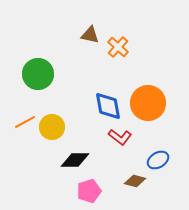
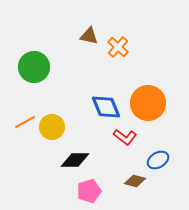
brown triangle: moved 1 px left, 1 px down
green circle: moved 4 px left, 7 px up
blue diamond: moved 2 px left, 1 px down; rotated 12 degrees counterclockwise
red L-shape: moved 5 px right
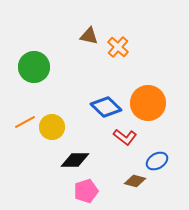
blue diamond: rotated 24 degrees counterclockwise
blue ellipse: moved 1 px left, 1 px down
pink pentagon: moved 3 px left
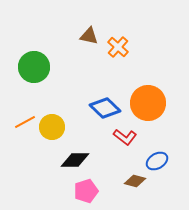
blue diamond: moved 1 px left, 1 px down
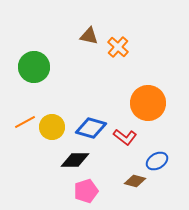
blue diamond: moved 14 px left, 20 px down; rotated 28 degrees counterclockwise
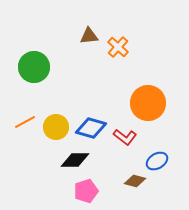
brown triangle: rotated 18 degrees counterclockwise
yellow circle: moved 4 px right
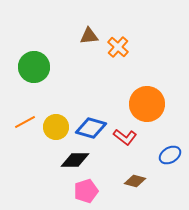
orange circle: moved 1 px left, 1 px down
blue ellipse: moved 13 px right, 6 px up
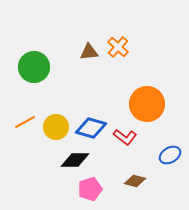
brown triangle: moved 16 px down
pink pentagon: moved 4 px right, 2 px up
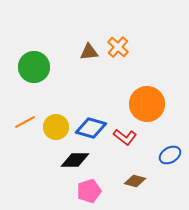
pink pentagon: moved 1 px left, 2 px down
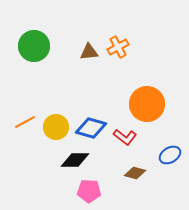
orange cross: rotated 20 degrees clockwise
green circle: moved 21 px up
brown diamond: moved 8 px up
pink pentagon: rotated 20 degrees clockwise
